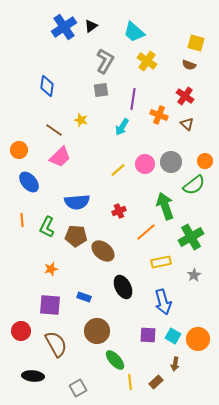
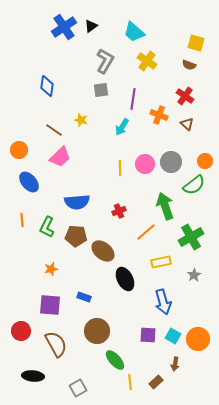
yellow line at (118, 170): moved 2 px right, 2 px up; rotated 49 degrees counterclockwise
black ellipse at (123, 287): moved 2 px right, 8 px up
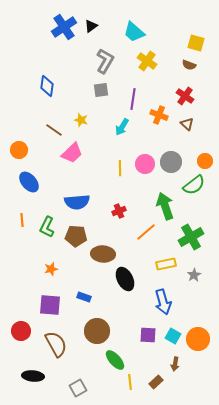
pink trapezoid at (60, 157): moved 12 px right, 4 px up
brown ellipse at (103, 251): moved 3 px down; rotated 35 degrees counterclockwise
yellow rectangle at (161, 262): moved 5 px right, 2 px down
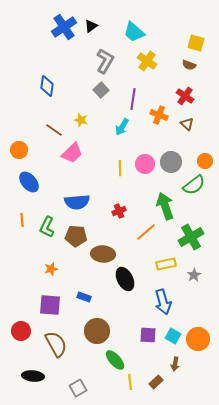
gray square at (101, 90): rotated 35 degrees counterclockwise
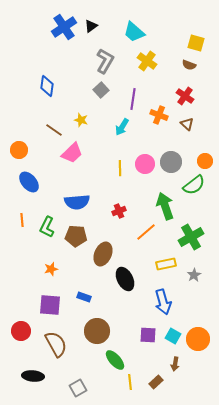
brown ellipse at (103, 254): rotated 70 degrees counterclockwise
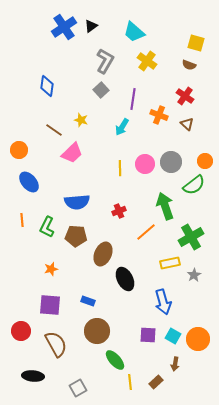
yellow rectangle at (166, 264): moved 4 px right, 1 px up
blue rectangle at (84, 297): moved 4 px right, 4 px down
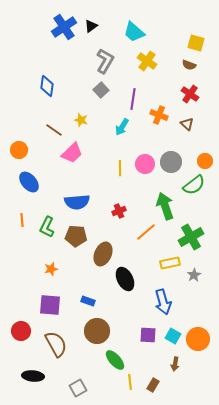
red cross at (185, 96): moved 5 px right, 2 px up
brown rectangle at (156, 382): moved 3 px left, 3 px down; rotated 16 degrees counterclockwise
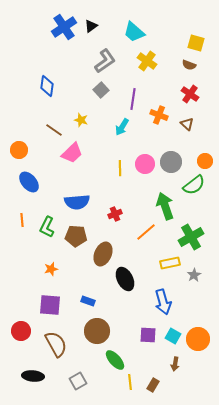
gray L-shape at (105, 61): rotated 25 degrees clockwise
red cross at (119, 211): moved 4 px left, 3 px down
gray square at (78, 388): moved 7 px up
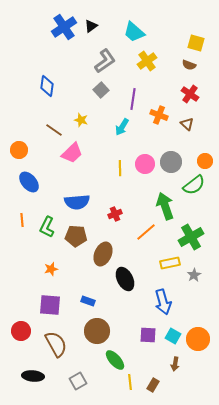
yellow cross at (147, 61): rotated 18 degrees clockwise
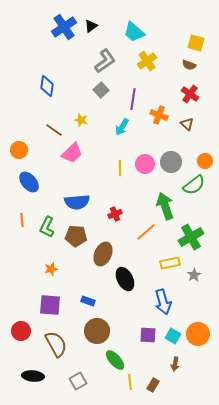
orange circle at (198, 339): moved 5 px up
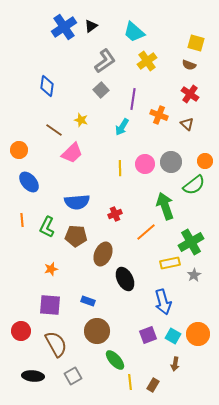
green cross at (191, 237): moved 5 px down
purple square at (148, 335): rotated 24 degrees counterclockwise
gray square at (78, 381): moved 5 px left, 5 px up
